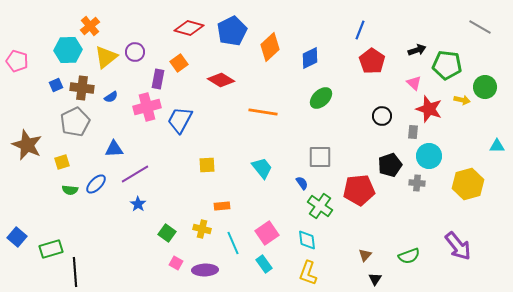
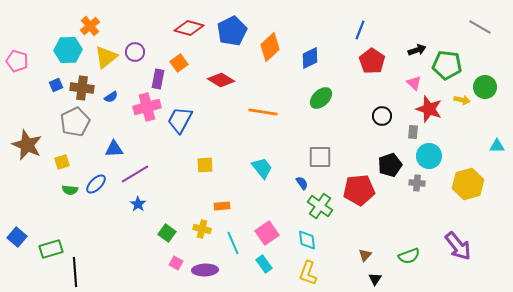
yellow square at (207, 165): moved 2 px left
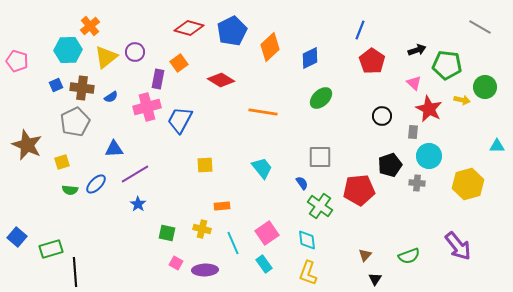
red star at (429, 109): rotated 8 degrees clockwise
green square at (167, 233): rotated 24 degrees counterclockwise
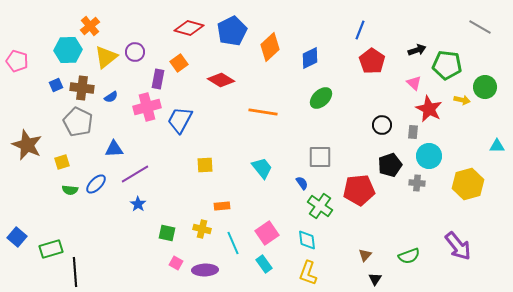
black circle at (382, 116): moved 9 px down
gray pentagon at (75, 122): moved 3 px right; rotated 20 degrees counterclockwise
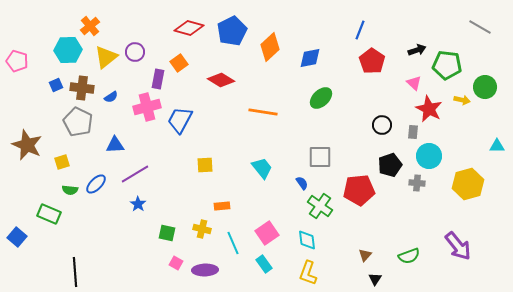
blue diamond at (310, 58): rotated 15 degrees clockwise
blue triangle at (114, 149): moved 1 px right, 4 px up
green rectangle at (51, 249): moved 2 px left, 35 px up; rotated 40 degrees clockwise
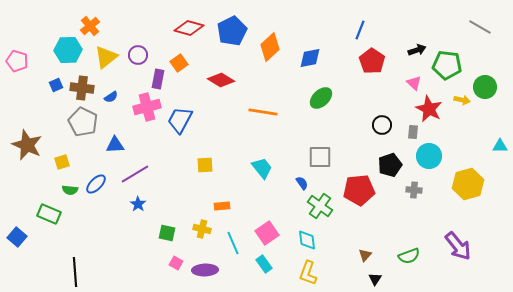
purple circle at (135, 52): moved 3 px right, 3 px down
gray pentagon at (78, 122): moved 5 px right
cyan triangle at (497, 146): moved 3 px right
gray cross at (417, 183): moved 3 px left, 7 px down
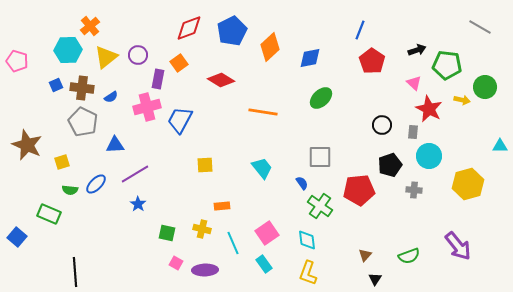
red diamond at (189, 28): rotated 36 degrees counterclockwise
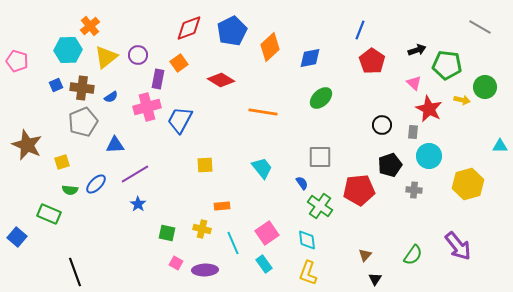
gray pentagon at (83, 122): rotated 24 degrees clockwise
green semicircle at (409, 256): moved 4 px right, 1 px up; rotated 35 degrees counterclockwise
black line at (75, 272): rotated 16 degrees counterclockwise
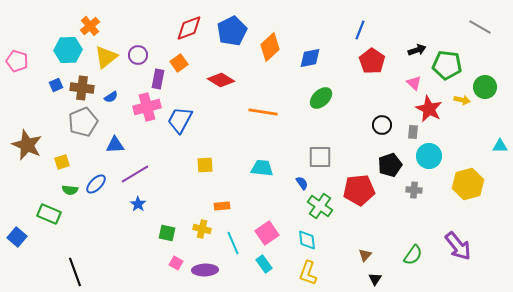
cyan trapezoid at (262, 168): rotated 45 degrees counterclockwise
